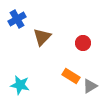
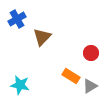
red circle: moved 8 px right, 10 px down
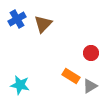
brown triangle: moved 1 px right, 13 px up
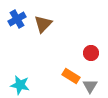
gray triangle: rotated 28 degrees counterclockwise
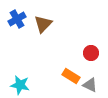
gray triangle: moved 1 px up; rotated 35 degrees counterclockwise
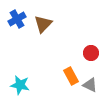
orange rectangle: rotated 30 degrees clockwise
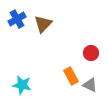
cyan star: moved 2 px right
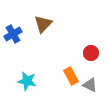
blue cross: moved 4 px left, 15 px down
cyan star: moved 5 px right, 4 px up
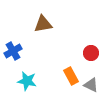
brown triangle: rotated 36 degrees clockwise
blue cross: moved 17 px down
gray triangle: moved 1 px right
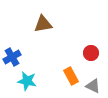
blue cross: moved 1 px left, 6 px down
gray triangle: moved 2 px right, 1 px down
